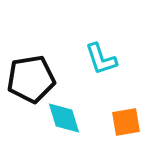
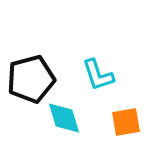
cyan L-shape: moved 3 px left, 16 px down
black pentagon: rotated 6 degrees counterclockwise
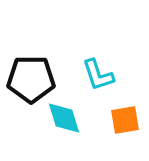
black pentagon: rotated 15 degrees clockwise
orange square: moved 1 px left, 2 px up
